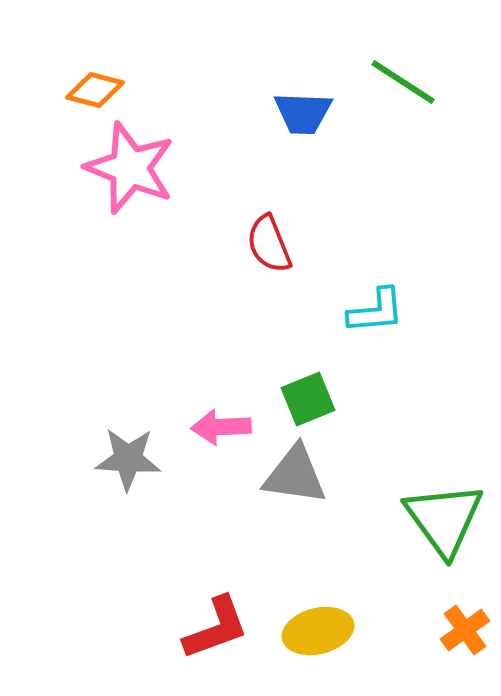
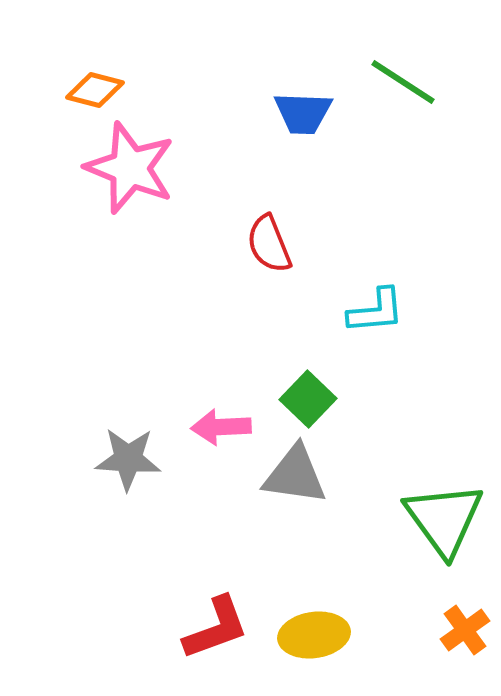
green square: rotated 24 degrees counterclockwise
yellow ellipse: moved 4 px left, 4 px down; rotated 6 degrees clockwise
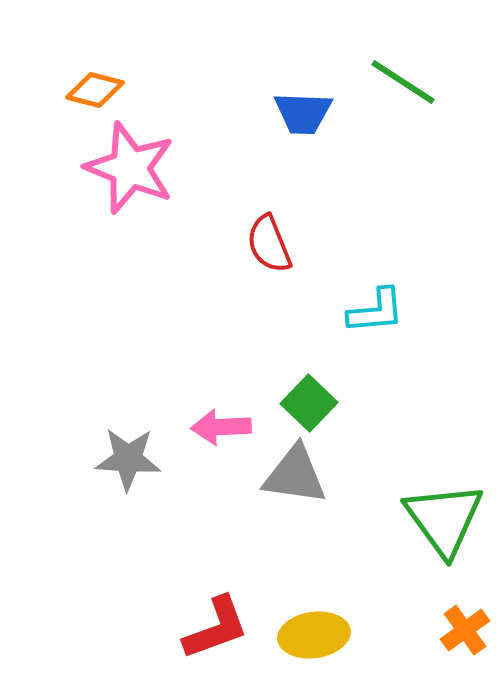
green square: moved 1 px right, 4 px down
